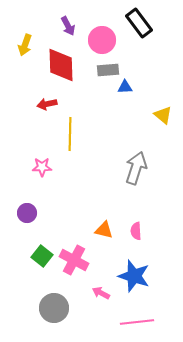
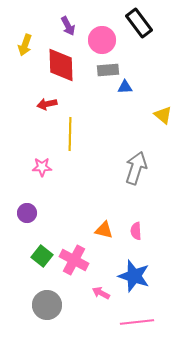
gray circle: moved 7 px left, 3 px up
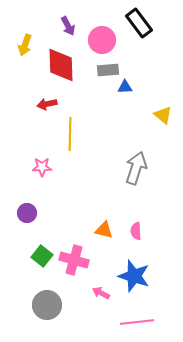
pink cross: rotated 12 degrees counterclockwise
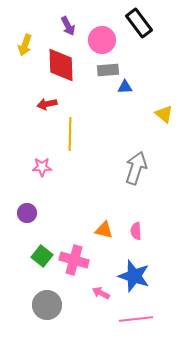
yellow triangle: moved 1 px right, 1 px up
pink line: moved 1 px left, 3 px up
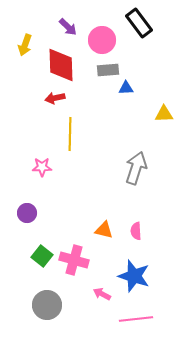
purple arrow: moved 1 px down; rotated 18 degrees counterclockwise
blue triangle: moved 1 px right, 1 px down
red arrow: moved 8 px right, 6 px up
yellow triangle: rotated 42 degrees counterclockwise
pink arrow: moved 1 px right, 1 px down
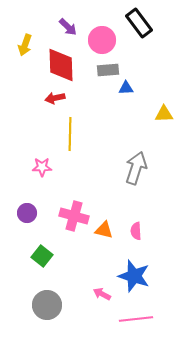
pink cross: moved 44 px up
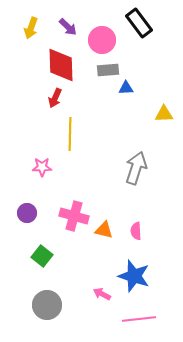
yellow arrow: moved 6 px right, 17 px up
red arrow: rotated 54 degrees counterclockwise
pink line: moved 3 px right
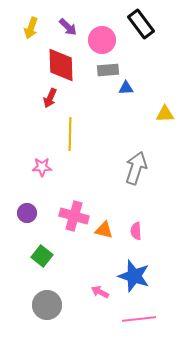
black rectangle: moved 2 px right, 1 px down
red arrow: moved 5 px left
yellow triangle: moved 1 px right
pink arrow: moved 2 px left, 2 px up
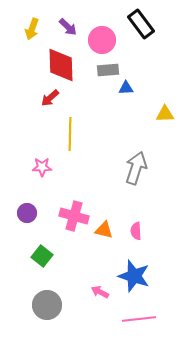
yellow arrow: moved 1 px right, 1 px down
red arrow: rotated 24 degrees clockwise
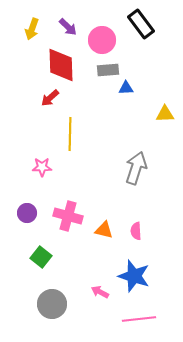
pink cross: moved 6 px left
green square: moved 1 px left, 1 px down
gray circle: moved 5 px right, 1 px up
